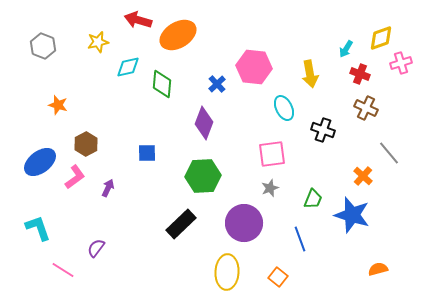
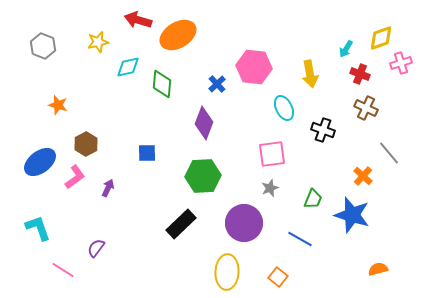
blue line: rotated 40 degrees counterclockwise
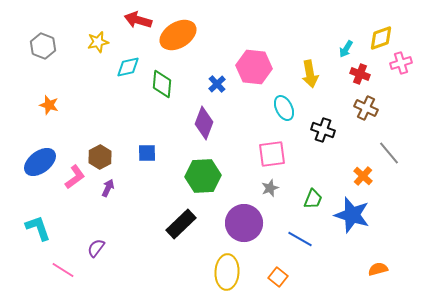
orange star: moved 9 px left
brown hexagon: moved 14 px right, 13 px down
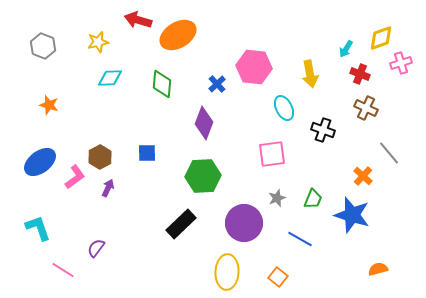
cyan diamond: moved 18 px left, 11 px down; rotated 10 degrees clockwise
gray star: moved 7 px right, 10 px down
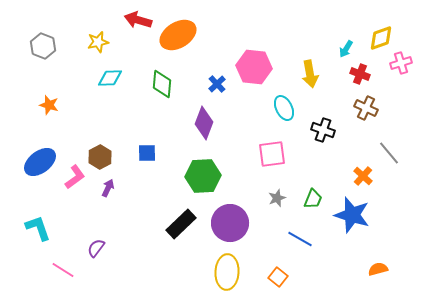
purple circle: moved 14 px left
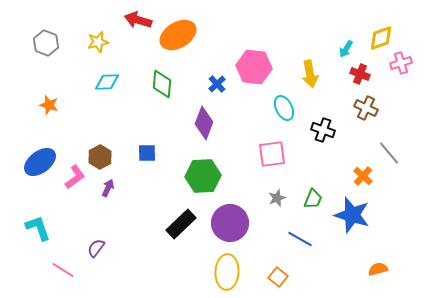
gray hexagon: moved 3 px right, 3 px up
cyan diamond: moved 3 px left, 4 px down
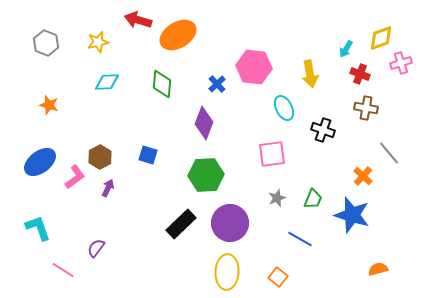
brown cross: rotated 15 degrees counterclockwise
blue square: moved 1 px right, 2 px down; rotated 18 degrees clockwise
green hexagon: moved 3 px right, 1 px up
